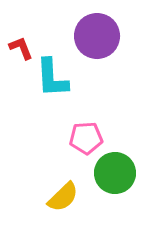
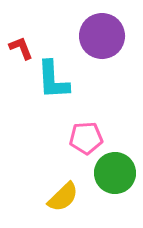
purple circle: moved 5 px right
cyan L-shape: moved 1 px right, 2 px down
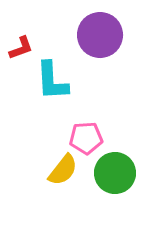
purple circle: moved 2 px left, 1 px up
red L-shape: rotated 92 degrees clockwise
cyan L-shape: moved 1 px left, 1 px down
yellow semicircle: moved 27 px up; rotated 8 degrees counterclockwise
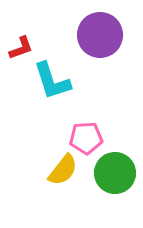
cyan L-shape: rotated 15 degrees counterclockwise
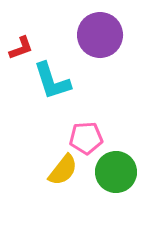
green circle: moved 1 px right, 1 px up
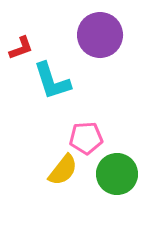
green circle: moved 1 px right, 2 px down
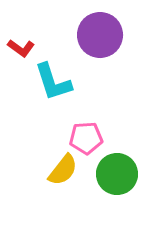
red L-shape: rotated 56 degrees clockwise
cyan L-shape: moved 1 px right, 1 px down
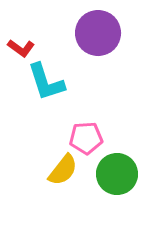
purple circle: moved 2 px left, 2 px up
cyan L-shape: moved 7 px left
